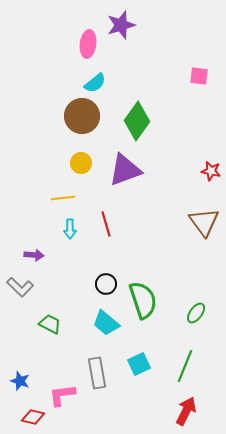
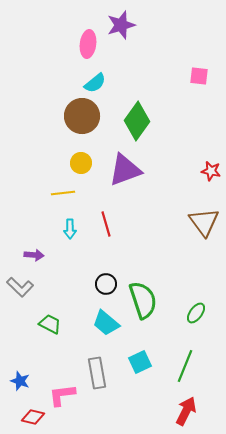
yellow line: moved 5 px up
cyan square: moved 1 px right, 2 px up
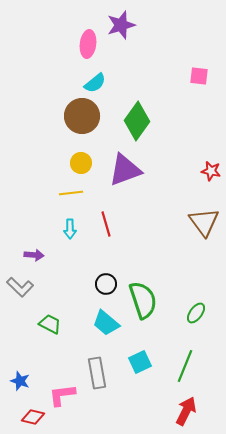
yellow line: moved 8 px right
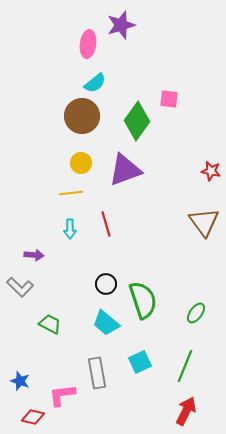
pink square: moved 30 px left, 23 px down
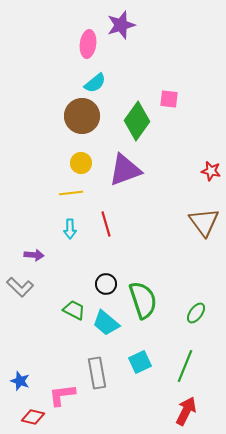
green trapezoid: moved 24 px right, 14 px up
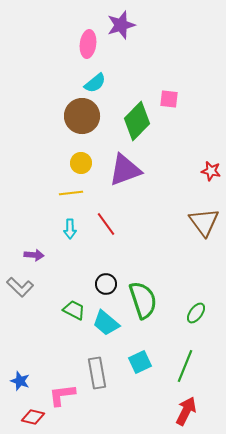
green diamond: rotated 9 degrees clockwise
red line: rotated 20 degrees counterclockwise
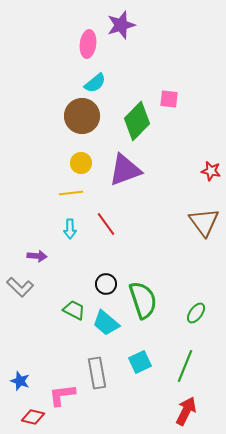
purple arrow: moved 3 px right, 1 px down
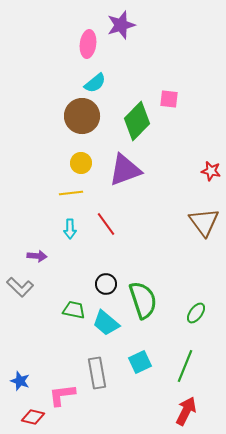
green trapezoid: rotated 15 degrees counterclockwise
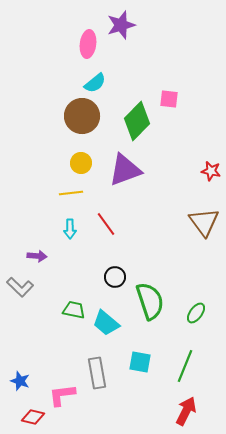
black circle: moved 9 px right, 7 px up
green semicircle: moved 7 px right, 1 px down
cyan square: rotated 35 degrees clockwise
